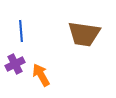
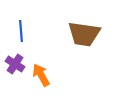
purple cross: rotated 30 degrees counterclockwise
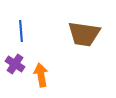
orange arrow: rotated 20 degrees clockwise
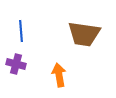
purple cross: moved 1 px right; rotated 18 degrees counterclockwise
orange arrow: moved 18 px right
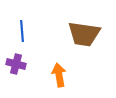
blue line: moved 1 px right
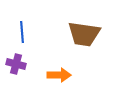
blue line: moved 1 px down
orange arrow: rotated 100 degrees clockwise
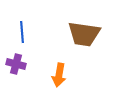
orange arrow: rotated 100 degrees clockwise
